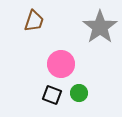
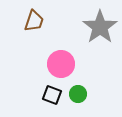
green circle: moved 1 px left, 1 px down
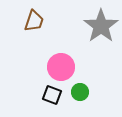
gray star: moved 1 px right, 1 px up
pink circle: moved 3 px down
green circle: moved 2 px right, 2 px up
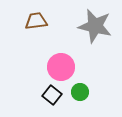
brown trapezoid: moved 2 px right; rotated 115 degrees counterclockwise
gray star: moved 6 px left; rotated 24 degrees counterclockwise
black square: rotated 18 degrees clockwise
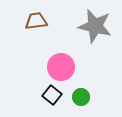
green circle: moved 1 px right, 5 px down
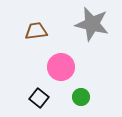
brown trapezoid: moved 10 px down
gray star: moved 3 px left, 2 px up
black square: moved 13 px left, 3 px down
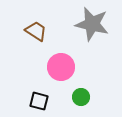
brown trapezoid: rotated 40 degrees clockwise
black square: moved 3 px down; rotated 24 degrees counterclockwise
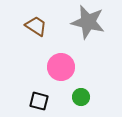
gray star: moved 4 px left, 2 px up
brown trapezoid: moved 5 px up
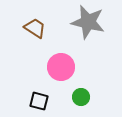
brown trapezoid: moved 1 px left, 2 px down
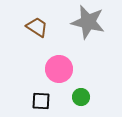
brown trapezoid: moved 2 px right, 1 px up
pink circle: moved 2 px left, 2 px down
black square: moved 2 px right; rotated 12 degrees counterclockwise
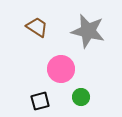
gray star: moved 9 px down
pink circle: moved 2 px right
black square: moved 1 px left; rotated 18 degrees counterclockwise
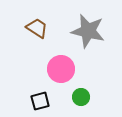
brown trapezoid: moved 1 px down
